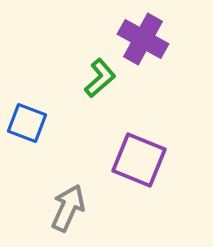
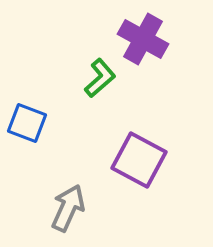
purple square: rotated 6 degrees clockwise
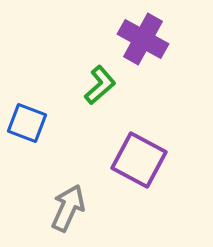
green L-shape: moved 7 px down
